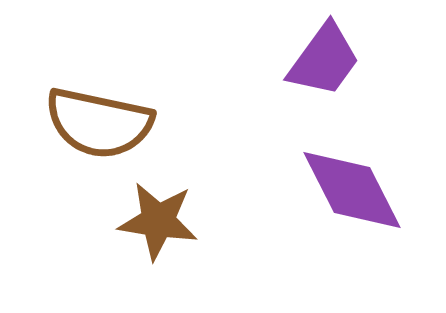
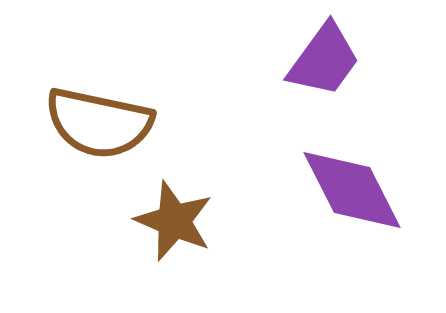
brown star: moved 16 px right; rotated 14 degrees clockwise
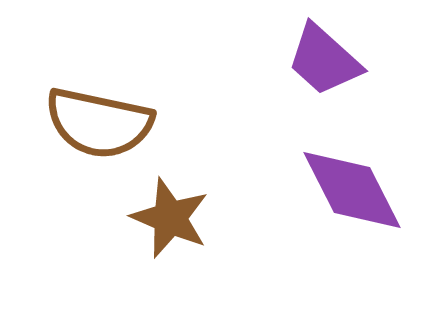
purple trapezoid: rotated 96 degrees clockwise
brown star: moved 4 px left, 3 px up
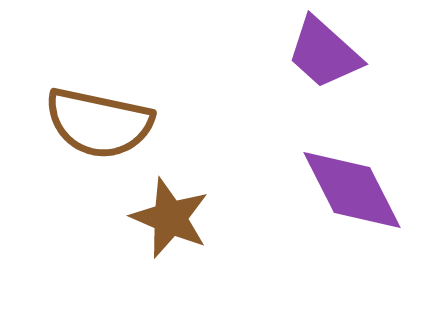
purple trapezoid: moved 7 px up
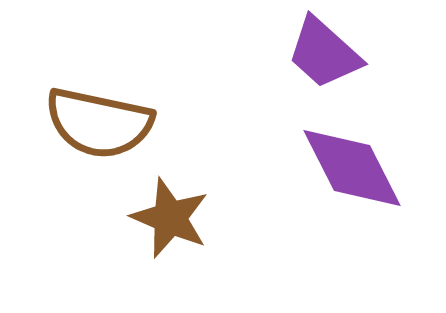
purple diamond: moved 22 px up
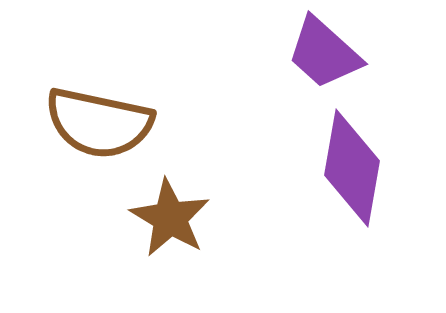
purple diamond: rotated 37 degrees clockwise
brown star: rotated 8 degrees clockwise
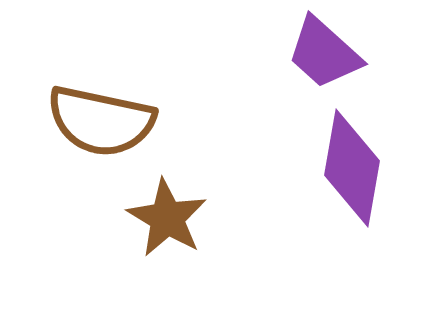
brown semicircle: moved 2 px right, 2 px up
brown star: moved 3 px left
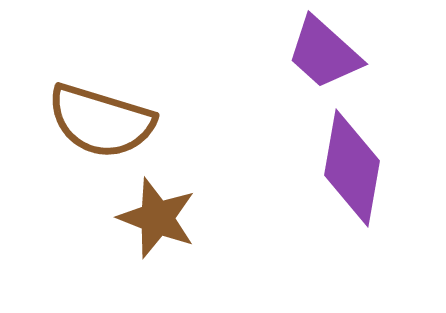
brown semicircle: rotated 5 degrees clockwise
brown star: moved 10 px left; rotated 10 degrees counterclockwise
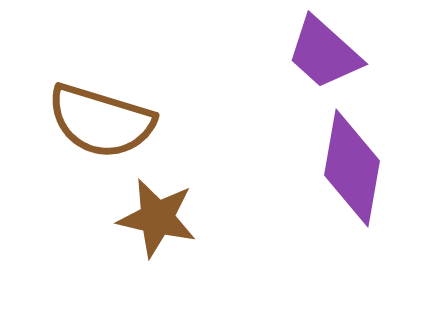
brown star: rotated 8 degrees counterclockwise
